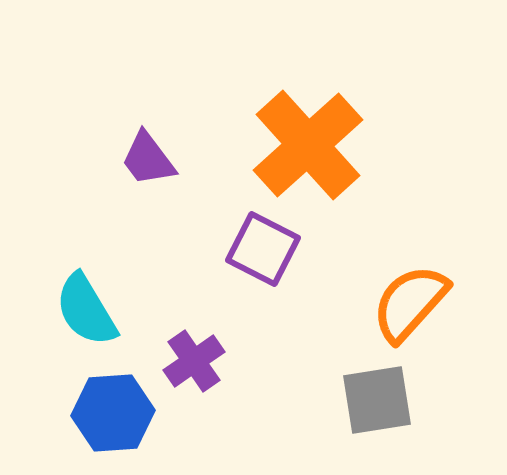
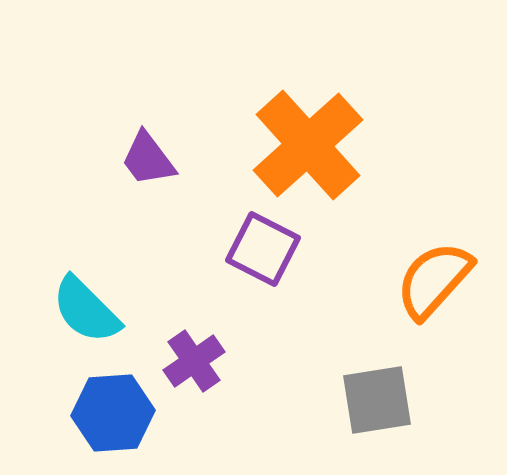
orange semicircle: moved 24 px right, 23 px up
cyan semicircle: rotated 14 degrees counterclockwise
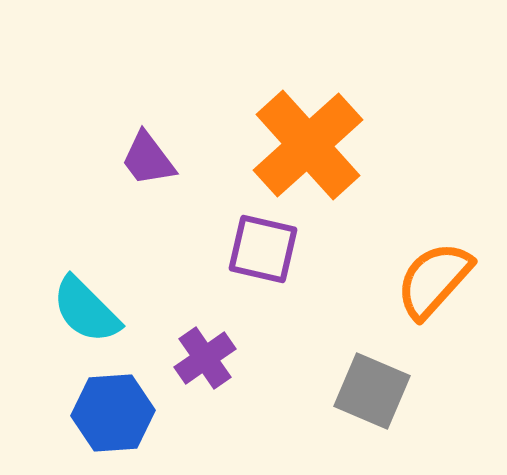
purple square: rotated 14 degrees counterclockwise
purple cross: moved 11 px right, 3 px up
gray square: moved 5 px left, 9 px up; rotated 32 degrees clockwise
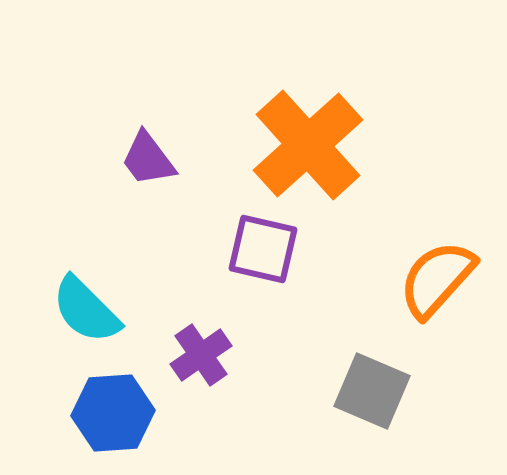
orange semicircle: moved 3 px right, 1 px up
purple cross: moved 4 px left, 3 px up
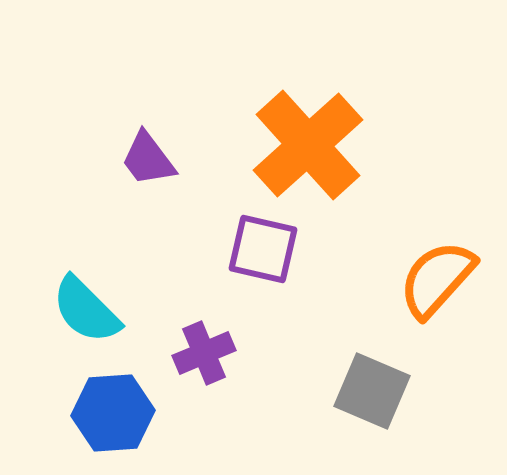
purple cross: moved 3 px right, 2 px up; rotated 12 degrees clockwise
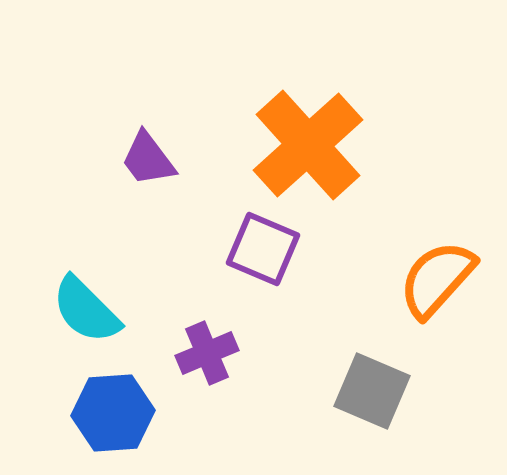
purple square: rotated 10 degrees clockwise
purple cross: moved 3 px right
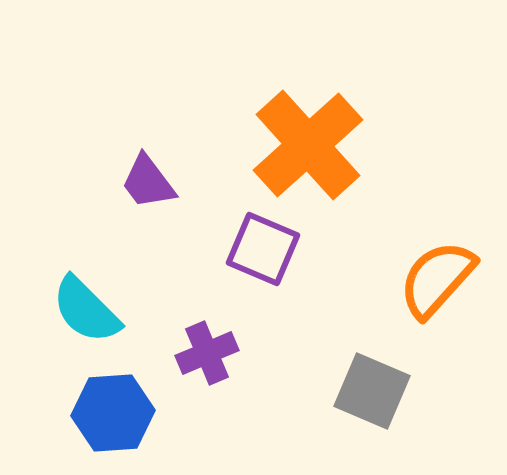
purple trapezoid: moved 23 px down
